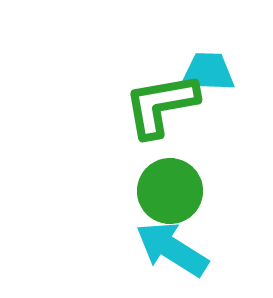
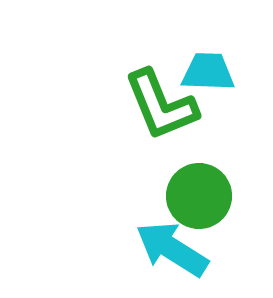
green L-shape: rotated 102 degrees counterclockwise
green circle: moved 29 px right, 5 px down
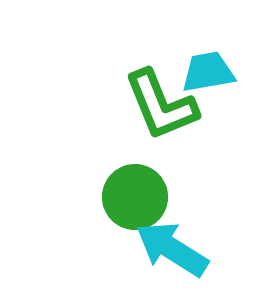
cyan trapezoid: rotated 12 degrees counterclockwise
green circle: moved 64 px left, 1 px down
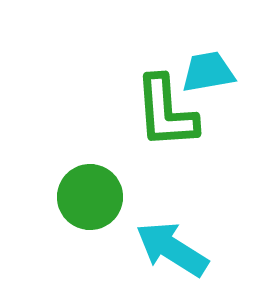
green L-shape: moved 5 px right, 7 px down; rotated 18 degrees clockwise
green circle: moved 45 px left
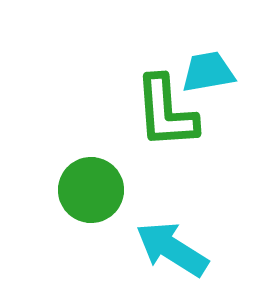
green circle: moved 1 px right, 7 px up
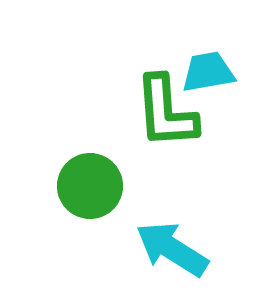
green circle: moved 1 px left, 4 px up
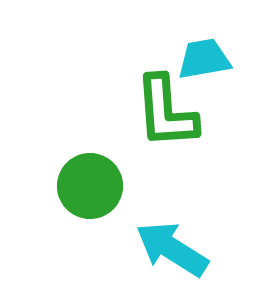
cyan trapezoid: moved 4 px left, 13 px up
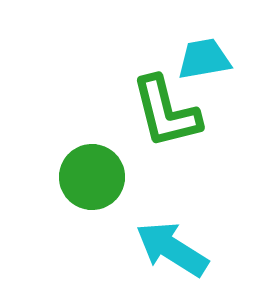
green L-shape: rotated 10 degrees counterclockwise
green circle: moved 2 px right, 9 px up
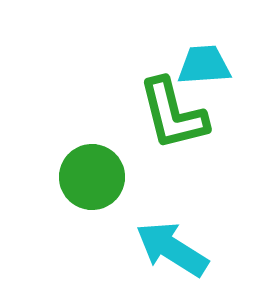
cyan trapezoid: moved 6 px down; rotated 6 degrees clockwise
green L-shape: moved 7 px right, 2 px down
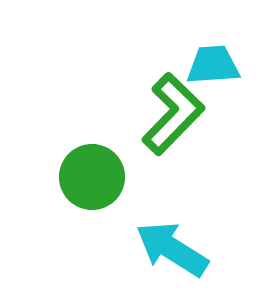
cyan trapezoid: moved 9 px right
green L-shape: rotated 122 degrees counterclockwise
